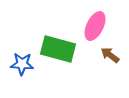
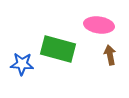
pink ellipse: moved 4 px right, 1 px up; rotated 72 degrees clockwise
brown arrow: rotated 42 degrees clockwise
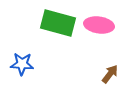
green rectangle: moved 26 px up
brown arrow: moved 19 px down; rotated 48 degrees clockwise
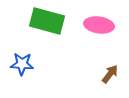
green rectangle: moved 11 px left, 2 px up
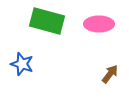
pink ellipse: moved 1 px up; rotated 8 degrees counterclockwise
blue star: rotated 15 degrees clockwise
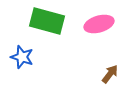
pink ellipse: rotated 16 degrees counterclockwise
blue star: moved 7 px up
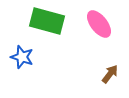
pink ellipse: rotated 68 degrees clockwise
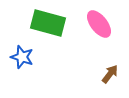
green rectangle: moved 1 px right, 2 px down
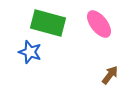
blue star: moved 8 px right, 5 px up
brown arrow: moved 1 px down
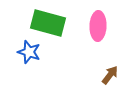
pink ellipse: moved 1 px left, 2 px down; rotated 40 degrees clockwise
blue star: moved 1 px left
